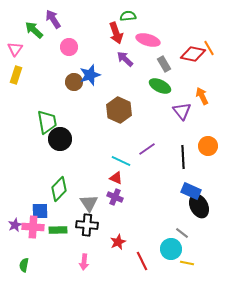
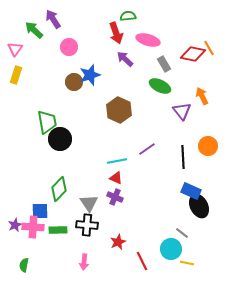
cyan line at (121, 161): moved 4 px left; rotated 36 degrees counterclockwise
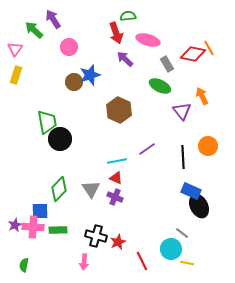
gray rectangle at (164, 64): moved 3 px right
gray triangle at (89, 203): moved 2 px right, 14 px up
black cross at (87, 225): moved 9 px right, 11 px down; rotated 10 degrees clockwise
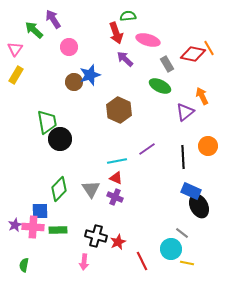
yellow rectangle at (16, 75): rotated 12 degrees clockwise
purple triangle at (182, 111): moved 3 px right, 1 px down; rotated 30 degrees clockwise
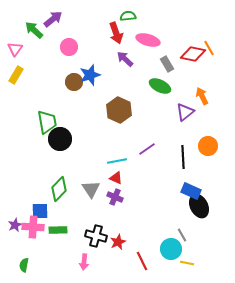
purple arrow at (53, 19): rotated 84 degrees clockwise
gray line at (182, 233): moved 2 px down; rotated 24 degrees clockwise
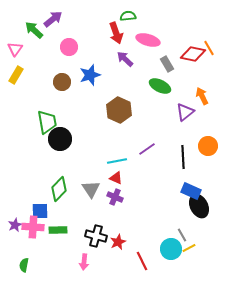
brown circle at (74, 82): moved 12 px left
yellow line at (187, 263): moved 2 px right, 15 px up; rotated 40 degrees counterclockwise
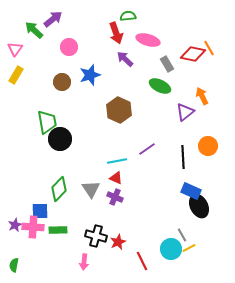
green semicircle at (24, 265): moved 10 px left
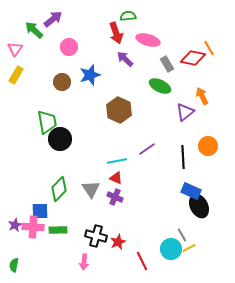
red diamond at (193, 54): moved 4 px down
